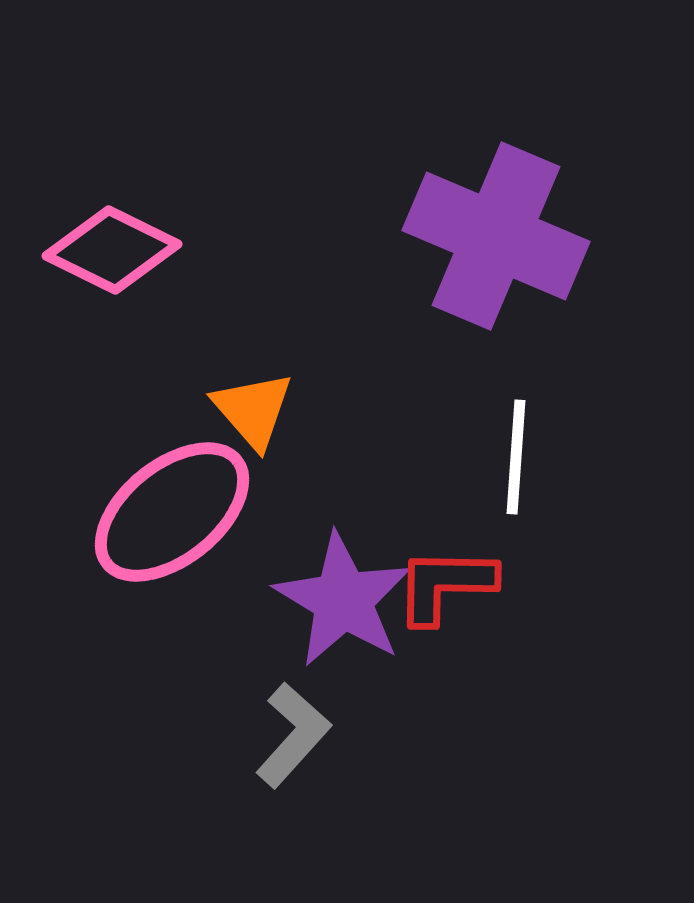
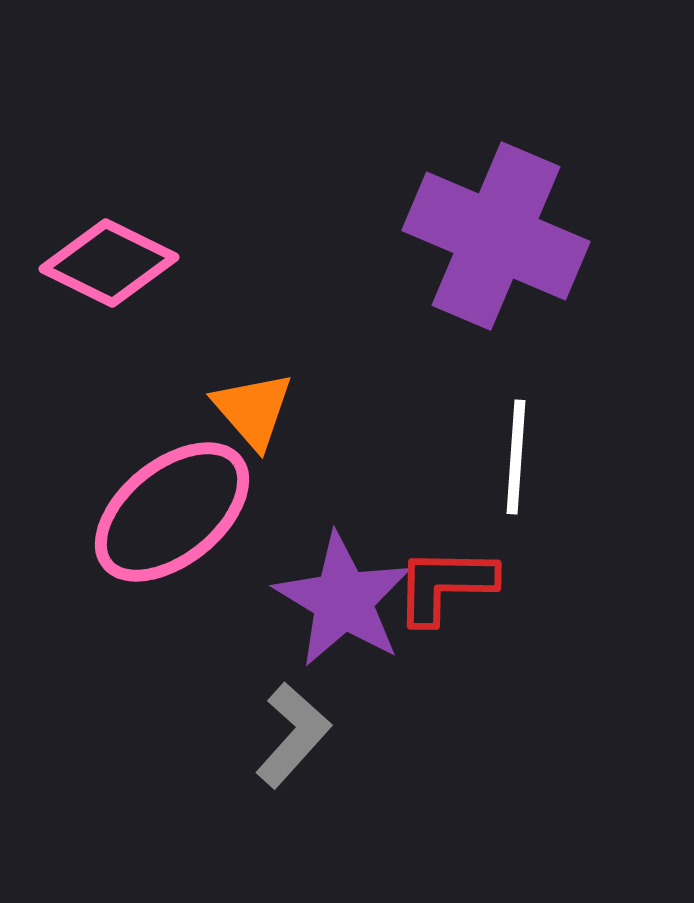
pink diamond: moved 3 px left, 13 px down
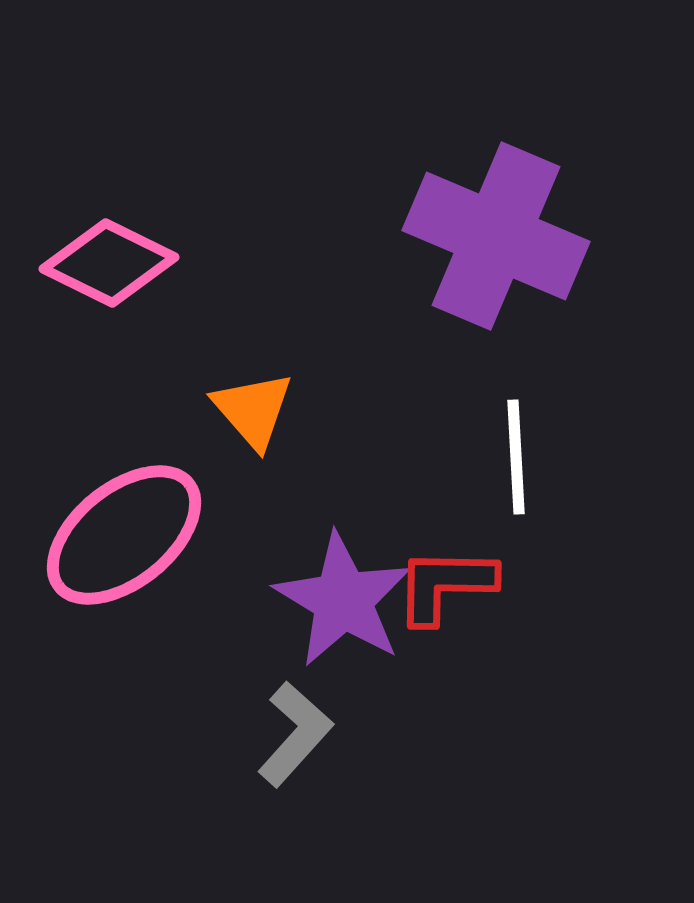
white line: rotated 7 degrees counterclockwise
pink ellipse: moved 48 px left, 23 px down
gray L-shape: moved 2 px right, 1 px up
